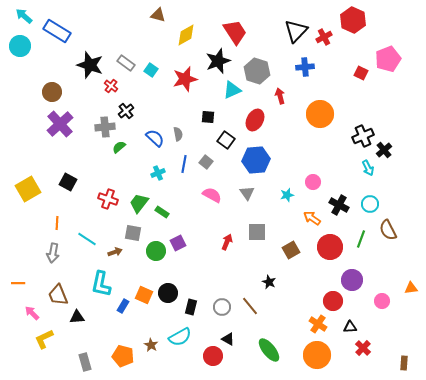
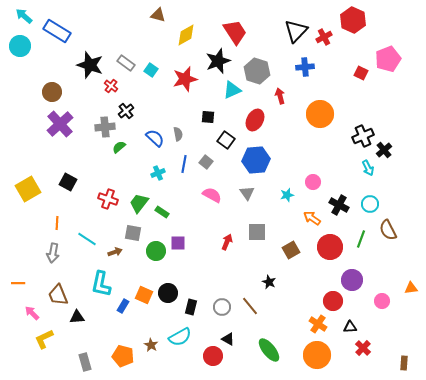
purple square at (178, 243): rotated 28 degrees clockwise
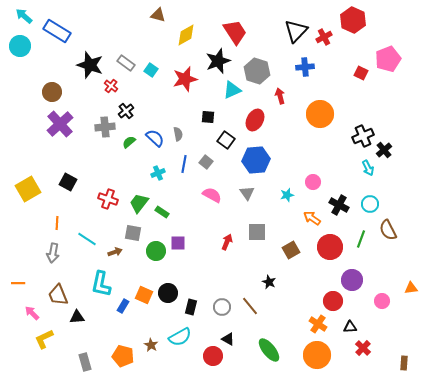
green semicircle at (119, 147): moved 10 px right, 5 px up
